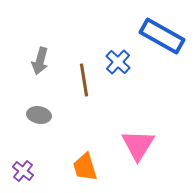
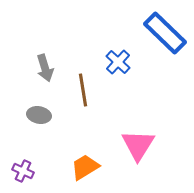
blue rectangle: moved 3 px right, 3 px up; rotated 15 degrees clockwise
gray arrow: moved 5 px right, 7 px down; rotated 32 degrees counterclockwise
brown line: moved 1 px left, 10 px down
orange trapezoid: rotated 76 degrees clockwise
purple cross: rotated 15 degrees counterclockwise
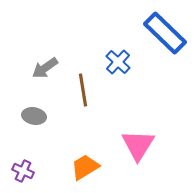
gray arrow: rotated 72 degrees clockwise
gray ellipse: moved 5 px left, 1 px down
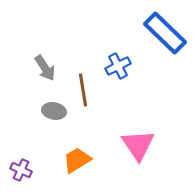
blue cross: moved 4 px down; rotated 20 degrees clockwise
gray arrow: rotated 88 degrees counterclockwise
gray ellipse: moved 20 px right, 5 px up
pink triangle: rotated 6 degrees counterclockwise
orange trapezoid: moved 8 px left, 7 px up
purple cross: moved 2 px left, 1 px up
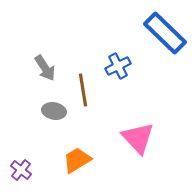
pink triangle: moved 7 px up; rotated 9 degrees counterclockwise
purple cross: rotated 15 degrees clockwise
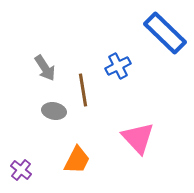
orange trapezoid: rotated 148 degrees clockwise
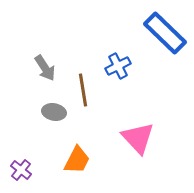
gray ellipse: moved 1 px down
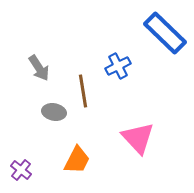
gray arrow: moved 6 px left
brown line: moved 1 px down
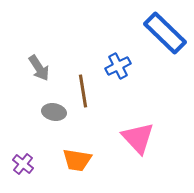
orange trapezoid: rotated 72 degrees clockwise
purple cross: moved 2 px right, 6 px up
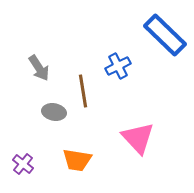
blue rectangle: moved 2 px down
